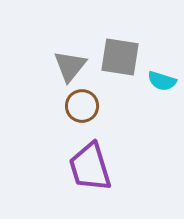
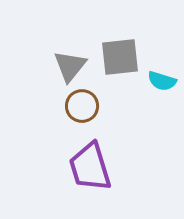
gray square: rotated 15 degrees counterclockwise
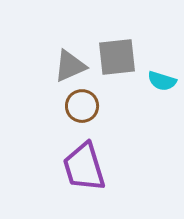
gray square: moved 3 px left
gray triangle: rotated 27 degrees clockwise
purple trapezoid: moved 6 px left
